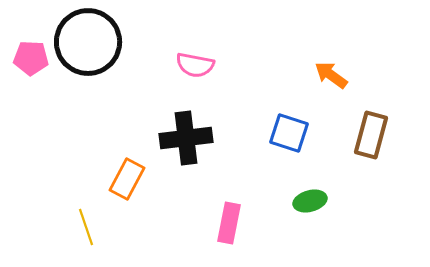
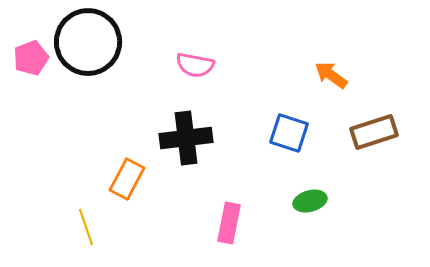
pink pentagon: rotated 24 degrees counterclockwise
brown rectangle: moved 3 px right, 3 px up; rotated 57 degrees clockwise
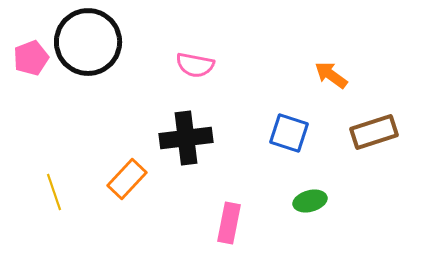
orange rectangle: rotated 15 degrees clockwise
yellow line: moved 32 px left, 35 px up
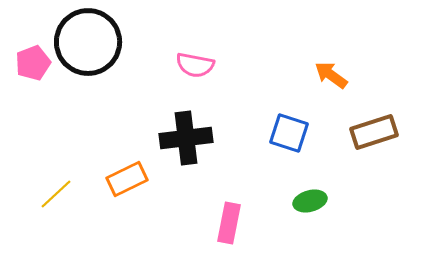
pink pentagon: moved 2 px right, 5 px down
orange rectangle: rotated 21 degrees clockwise
yellow line: moved 2 px right, 2 px down; rotated 66 degrees clockwise
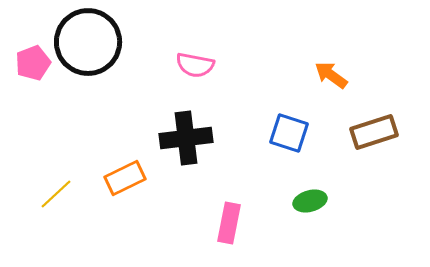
orange rectangle: moved 2 px left, 1 px up
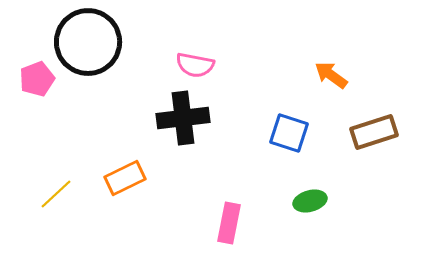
pink pentagon: moved 4 px right, 16 px down
black cross: moved 3 px left, 20 px up
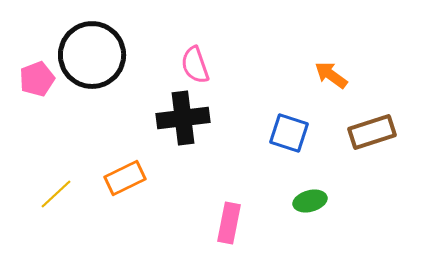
black circle: moved 4 px right, 13 px down
pink semicircle: rotated 60 degrees clockwise
brown rectangle: moved 2 px left
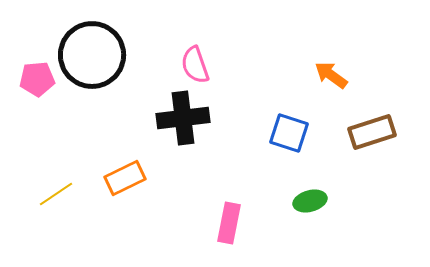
pink pentagon: rotated 16 degrees clockwise
yellow line: rotated 9 degrees clockwise
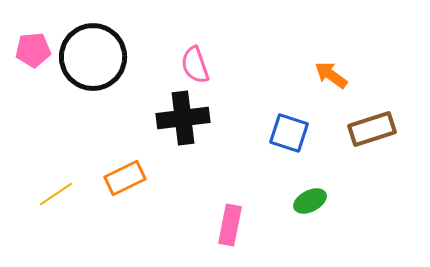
black circle: moved 1 px right, 2 px down
pink pentagon: moved 4 px left, 29 px up
brown rectangle: moved 3 px up
green ellipse: rotated 12 degrees counterclockwise
pink rectangle: moved 1 px right, 2 px down
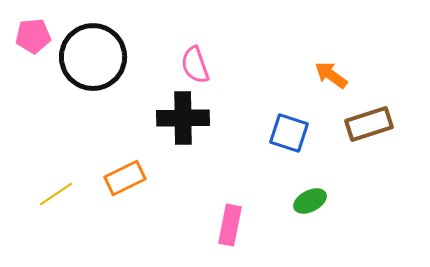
pink pentagon: moved 14 px up
black cross: rotated 6 degrees clockwise
brown rectangle: moved 3 px left, 5 px up
